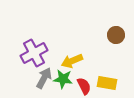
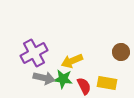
brown circle: moved 5 px right, 17 px down
gray arrow: rotated 75 degrees clockwise
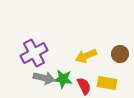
brown circle: moved 1 px left, 2 px down
yellow arrow: moved 14 px right, 5 px up
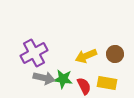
brown circle: moved 5 px left
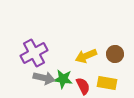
red semicircle: moved 1 px left
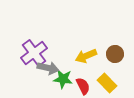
purple cross: rotated 8 degrees counterclockwise
gray arrow: moved 4 px right, 10 px up
yellow rectangle: rotated 36 degrees clockwise
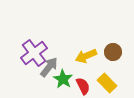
brown circle: moved 2 px left, 2 px up
gray arrow: moved 1 px right, 1 px up; rotated 65 degrees counterclockwise
green star: rotated 24 degrees clockwise
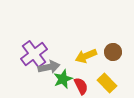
purple cross: moved 1 px down
gray arrow: rotated 40 degrees clockwise
green star: rotated 18 degrees clockwise
red semicircle: moved 2 px left
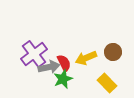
yellow arrow: moved 2 px down
red semicircle: moved 17 px left, 23 px up
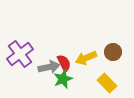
purple cross: moved 14 px left
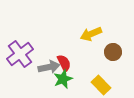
yellow arrow: moved 5 px right, 24 px up
yellow rectangle: moved 6 px left, 2 px down
